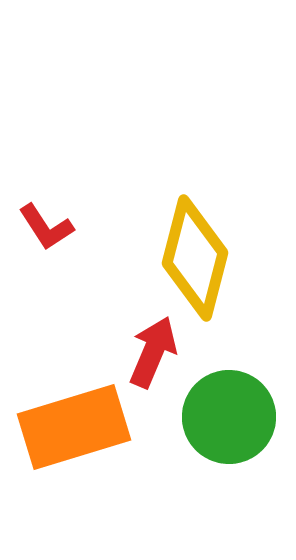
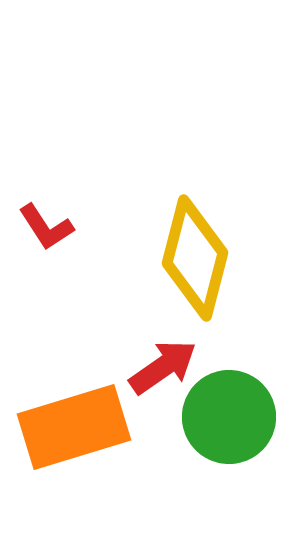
red arrow: moved 10 px right, 15 px down; rotated 32 degrees clockwise
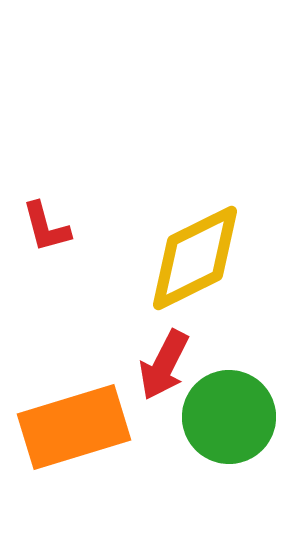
red L-shape: rotated 18 degrees clockwise
yellow diamond: rotated 49 degrees clockwise
red arrow: moved 1 px right, 2 px up; rotated 152 degrees clockwise
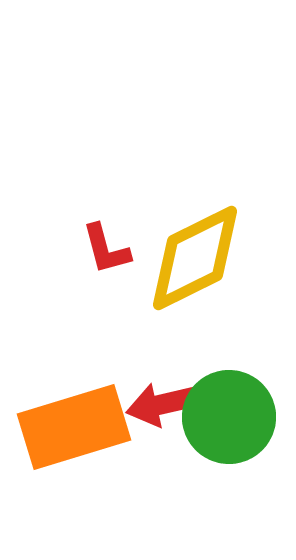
red L-shape: moved 60 px right, 22 px down
red arrow: moved 1 px left, 39 px down; rotated 50 degrees clockwise
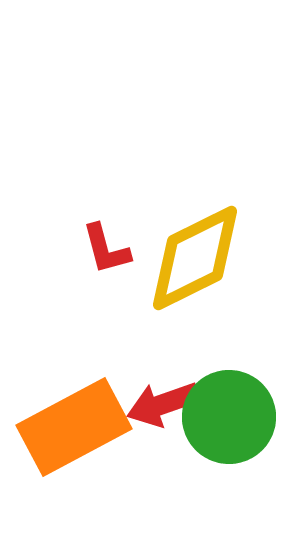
red arrow: rotated 6 degrees counterclockwise
orange rectangle: rotated 11 degrees counterclockwise
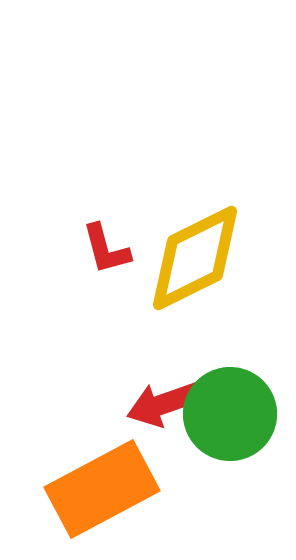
green circle: moved 1 px right, 3 px up
orange rectangle: moved 28 px right, 62 px down
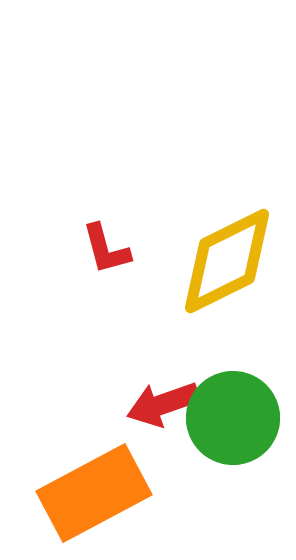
yellow diamond: moved 32 px right, 3 px down
green circle: moved 3 px right, 4 px down
orange rectangle: moved 8 px left, 4 px down
